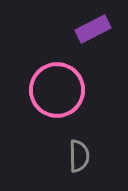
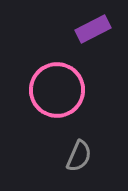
gray semicircle: rotated 24 degrees clockwise
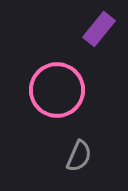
purple rectangle: moved 6 px right; rotated 24 degrees counterclockwise
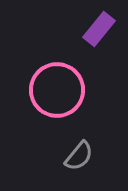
gray semicircle: rotated 16 degrees clockwise
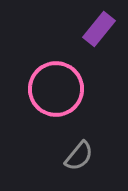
pink circle: moved 1 px left, 1 px up
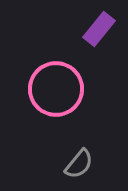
gray semicircle: moved 8 px down
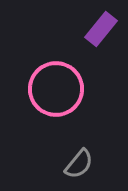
purple rectangle: moved 2 px right
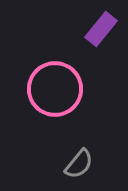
pink circle: moved 1 px left
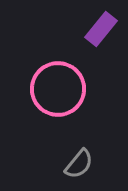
pink circle: moved 3 px right
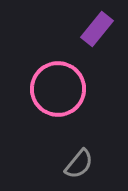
purple rectangle: moved 4 px left
